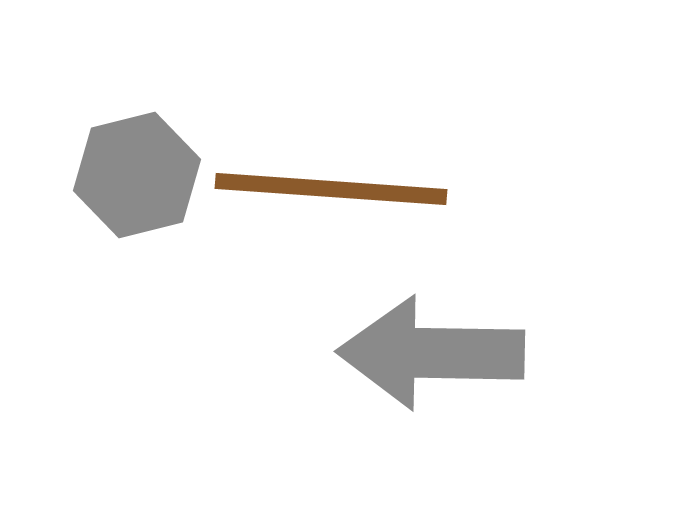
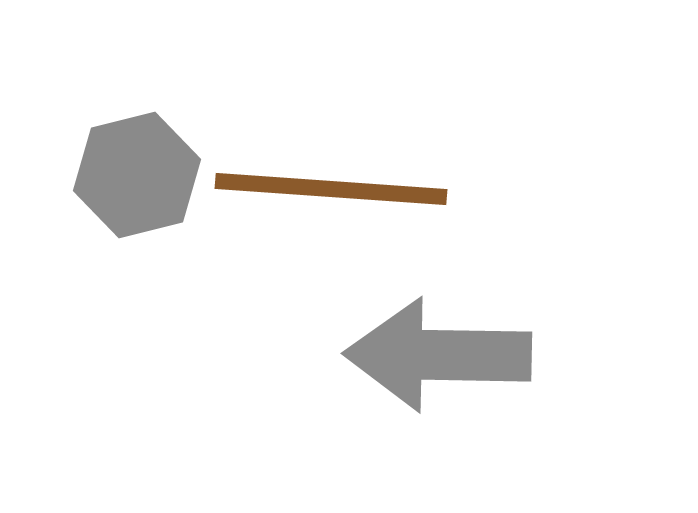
gray arrow: moved 7 px right, 2 px down
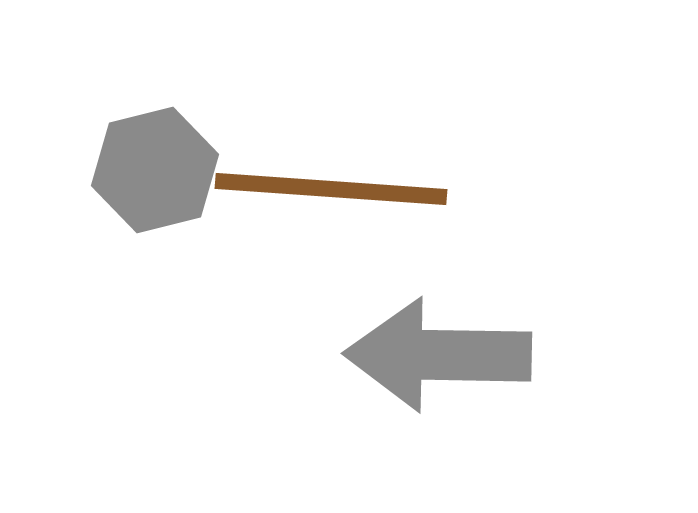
gray hexagon: moved 18 px right, 5 px up
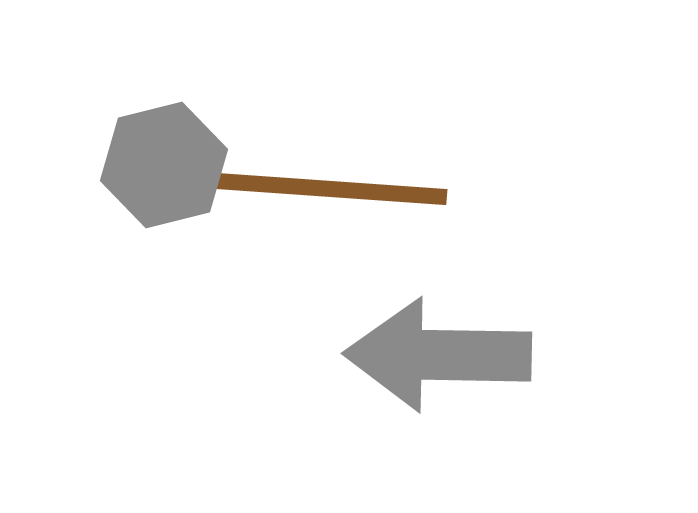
gray hexagon: moved 9 px right, 5 px up
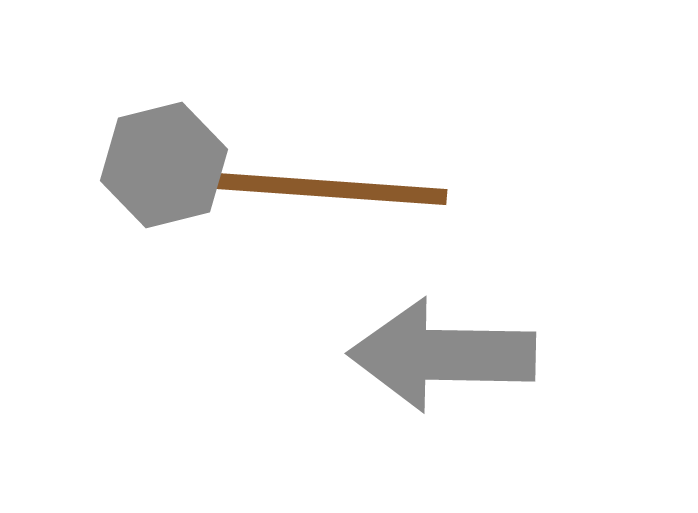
gray arrow: moved 4 px right
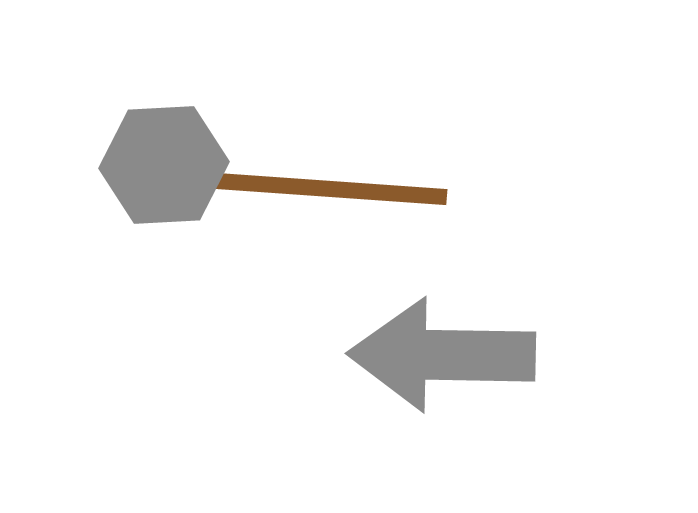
gray hexagon: rotated 11 degrees clockwise
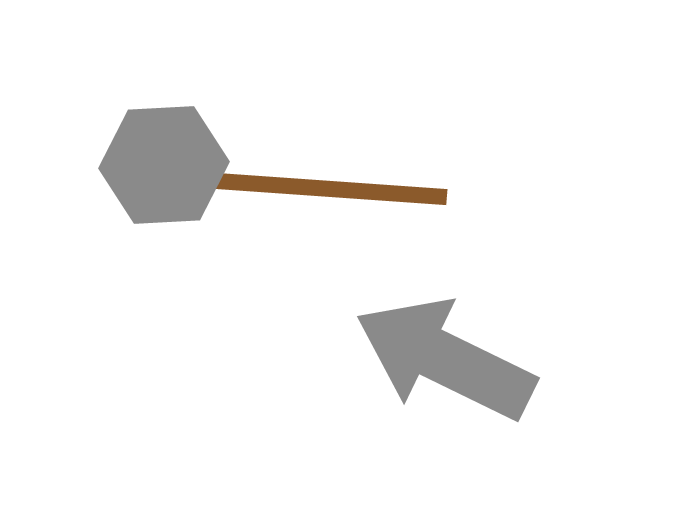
gray arrow: moved 3 px right, 4 px down; rotated 25 degrees clockwise
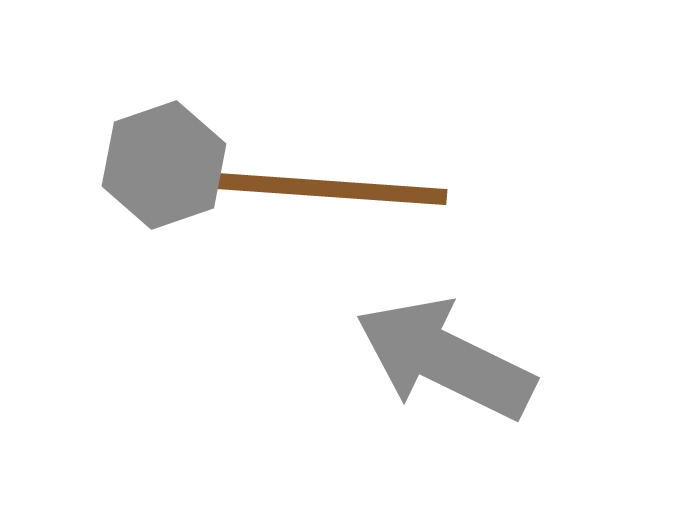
gray hexagon: rotated 16 degrees counterclockwise
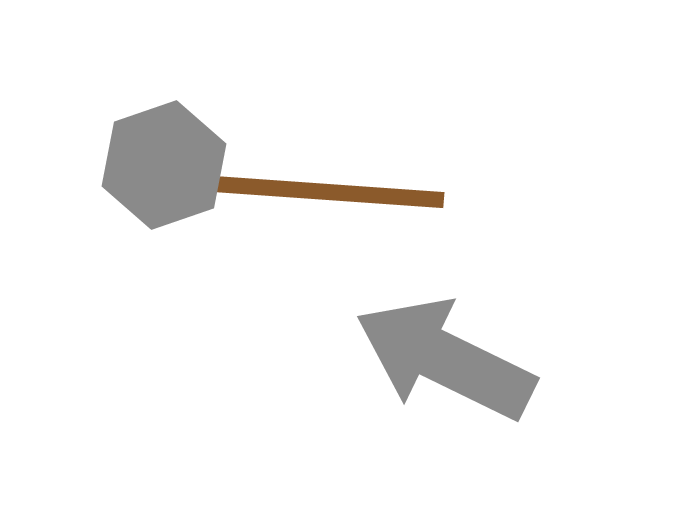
brown line: moved 3 px left, 3 px down
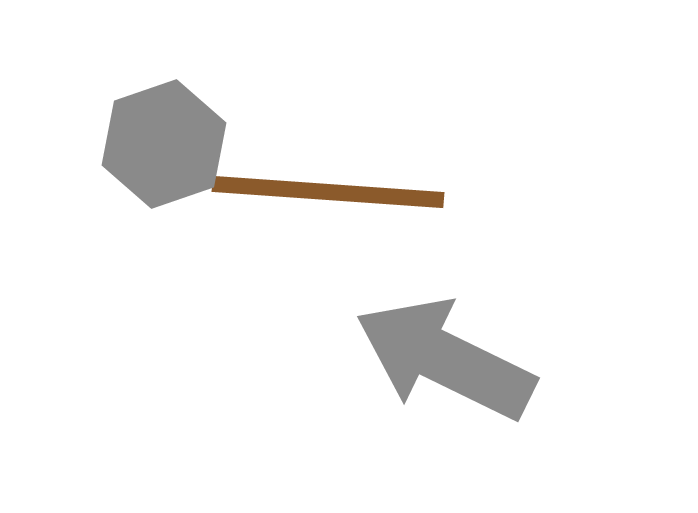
gray hexagon: moved 21 px up
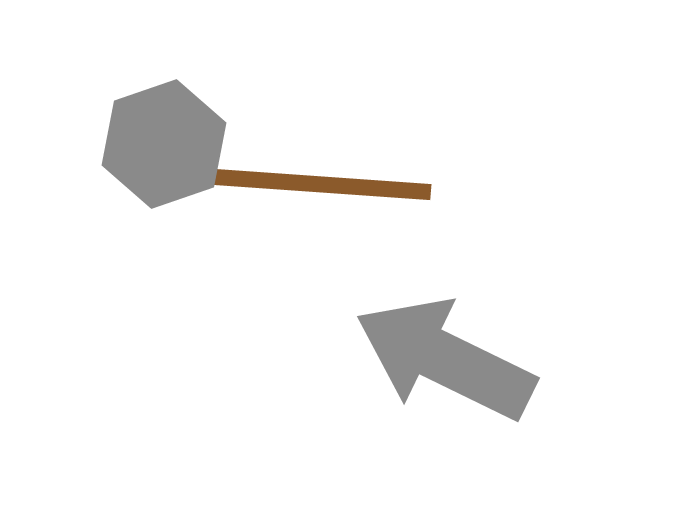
brown line: moved 13 px left, 8 px up
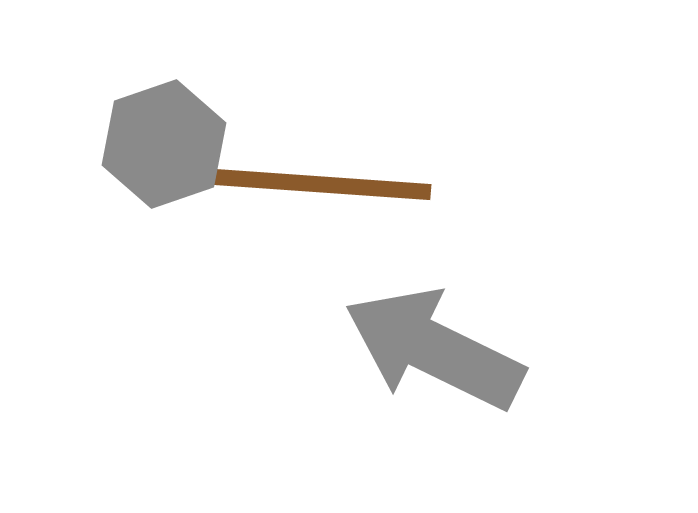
gray arrow: moved 11 px left, 10 px up
